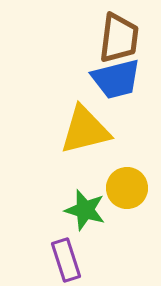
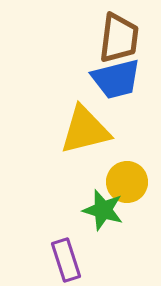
yellow circle: moved 6 px up
green star: moved 18 px right
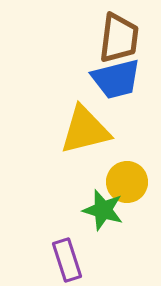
purple rectangle: moved 1 px right
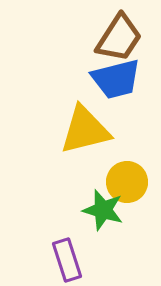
brown trapezoid: rotated 26 degrees clockwise
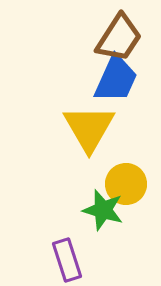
blue trapezoid: rotated 52 degrees counterclockwise
yellow triangle: moved 4 px right, 2 px up; rotated 46 degrees counterclockwise
yellow circle: moved 1 px left, 2 px down
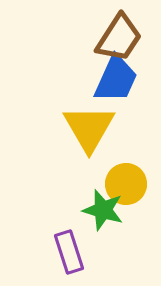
purple rectangle: moved 2 px right, 8 px up
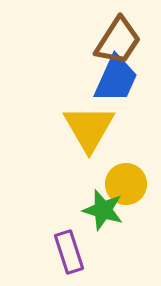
brown trapezoid: moved 1 px left, 3 px down
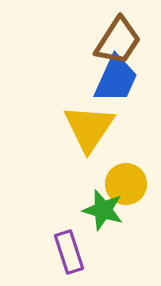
yellow triangle: rotated 4 degrees clockwise
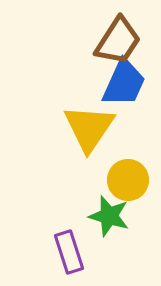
blue trapezoid: moved 8 px right, 4 px down
yellow circle: moved 2 px right, 4 px up
green star: moved 6 px right, 6 px down
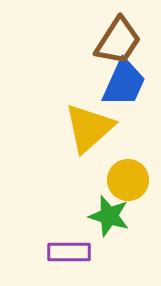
yellow triangle: rotated 14 degrees clockwise
purple rectangle: rotated 72 degrees counterclockwise
